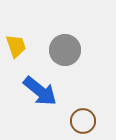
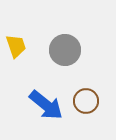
blue arrow: moved 6 px right, 14 px down
brown circle: moved 3 px right, 20 px up
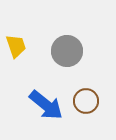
gray circle: moved 2 px right, 1 px down
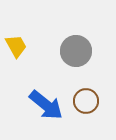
yellow trapezoid: rotated 10 degrees counterclockwise
gray circle: moved 9 px right
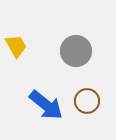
brown circle: moved 1 px right
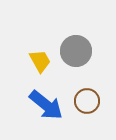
yellow trapezoid: moved 24 px right, 15 px down
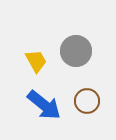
yellow trapezoid: moved 4 px left
blue arrow: moved 2 px left
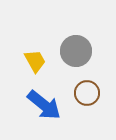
yellow trapezoid: moved 1 px left
brown circle: moved 8 px up
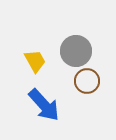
brown circle: moved 12 px up
blue arrow: rotated 9 degrees clockwise
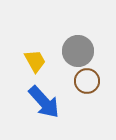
gray circle: moved 2 px right
blue arrow: moved 3 px up
